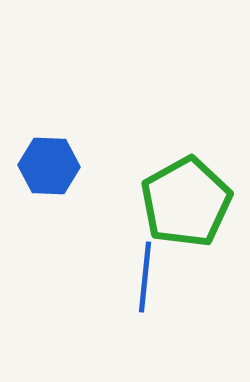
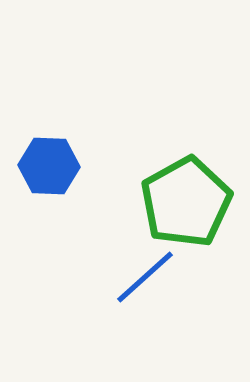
blue line: rotated 42 degrees clockwise
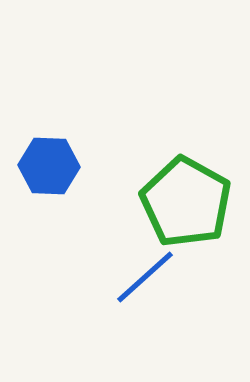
green pentagon: rotated 14 degrees counterclockwise
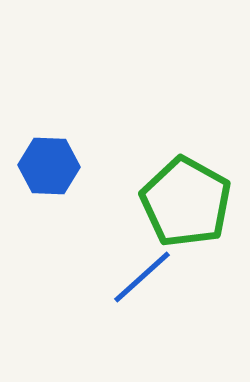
blue line: moved 3 px left
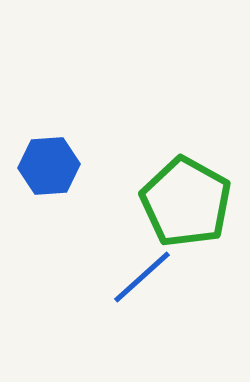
blue hexagon: rotated 6 degrees counterclockwise
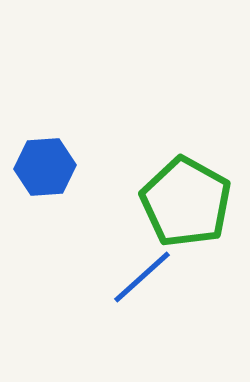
blue hexagon: moved 4 px left, 1 px down
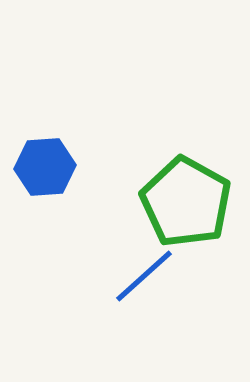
blue line: moved 2 px right, 1 px up
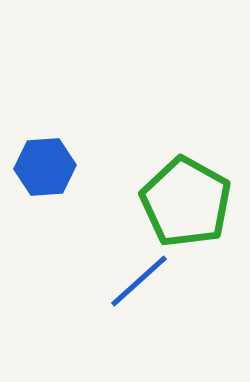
blue line: moved 5 px left, 5 px down
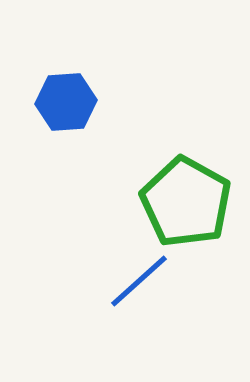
blue hexagon: moved 21 px right, 65 px up
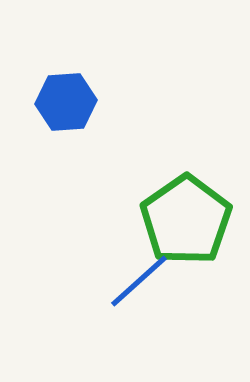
green pentagon: moved 18 px down; rotated 8 degrees clockwise
